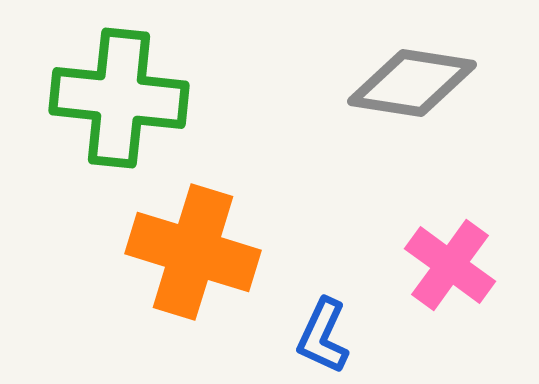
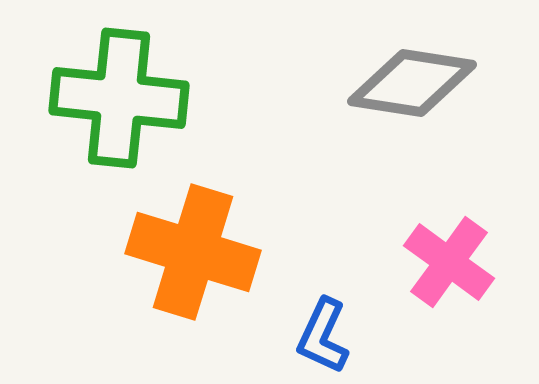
pink cross: moved 1 px left, 3 px up
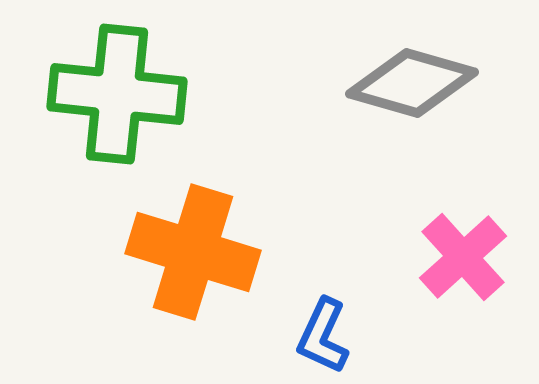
gray diamond: rotated 7 degrees clockwise
green cross: moved 2 px left, 4 px up
pink cross: moved 14 px right, 5 px up; rotated 12 degrees clockwise
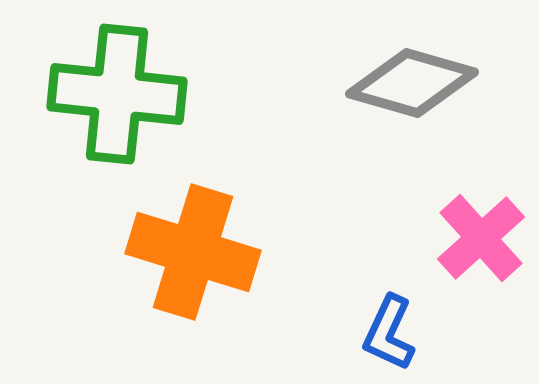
pink cross: moved 18 px right, 19 px up
blue L-shape: moved 66 px right, 3 px up
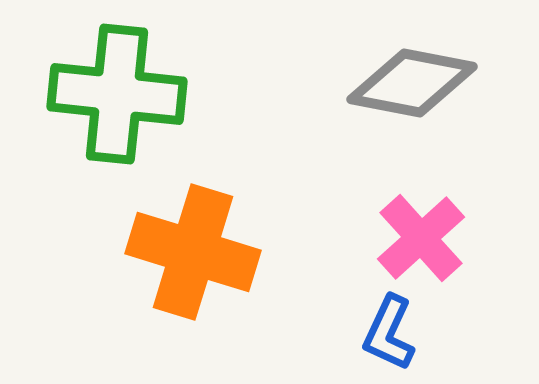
gray diamond: rotated 5 degrees counterclockwise
pink cross: moved 60 px left
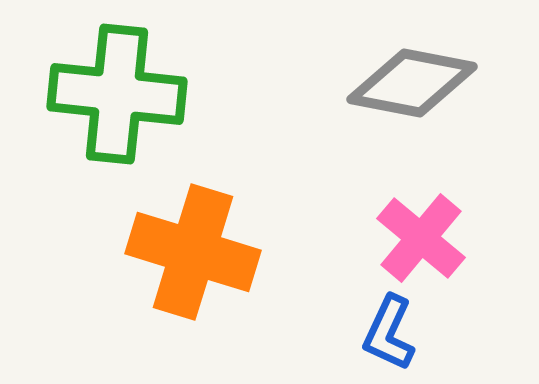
pink cross: rotated 8 degrees counterclockwise
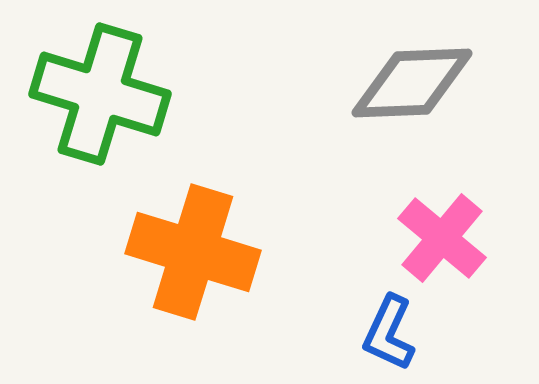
gray diamond: rotated 13 degrees counterclockwise
green cross: moved 17 px left; rotated 11 degrees clockwise
pink cross: moved 21 px right
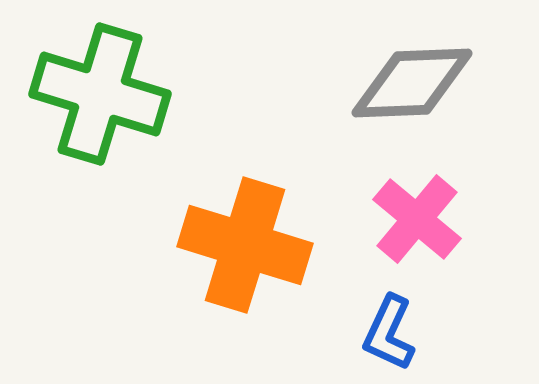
pink cross: moved 25 px left, 19 px up
orange cross: moved 52 px right, 7 px up
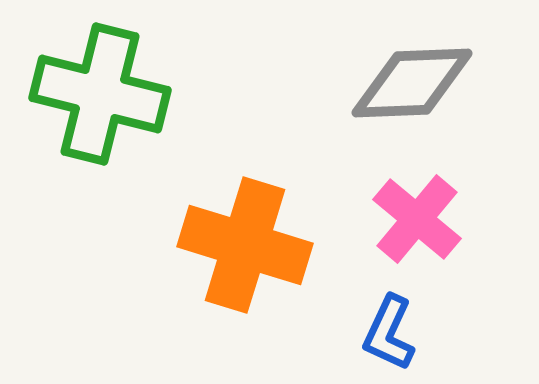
green cross: rotated 3 degrees counterclockwise
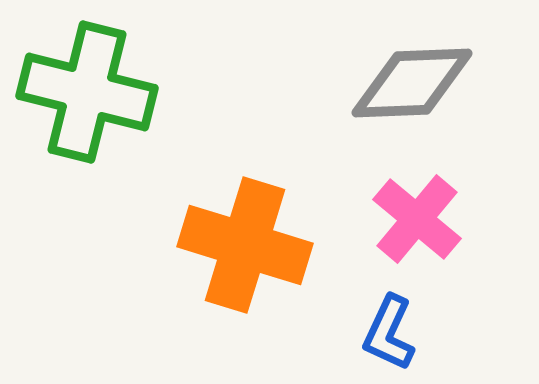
green cross: moved 13 px left, 2 px up
